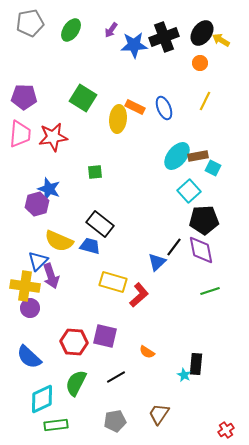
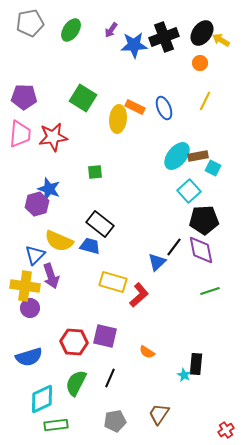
blue triangle at (38, 261): moved 3 px left, 6 px up
blue semicircle at (29, 357): rotated 60 degrees counterclockwise
black line at (116, 377): moved 6 px left, 1 px down; rotated 36 degrees counterclockwise
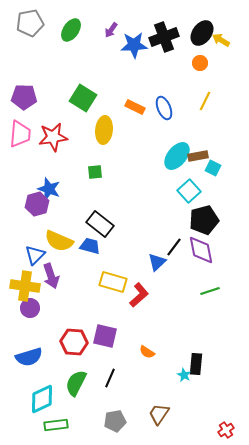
yellow ellipse at (118, 119): moved 14 px left, 11 px down
black pentagon at (204, 220): rotated 12 degrees counterclockwise
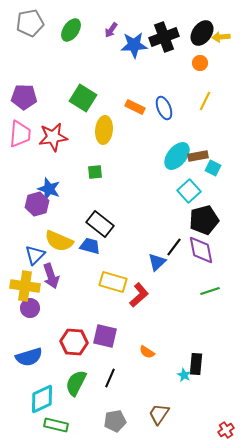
yellow arrow at (221, 40): moved 3 px up; rotated 36 degrees counterclockwise
green rectangle at (56, 425): rotated 20 degrees clockwise
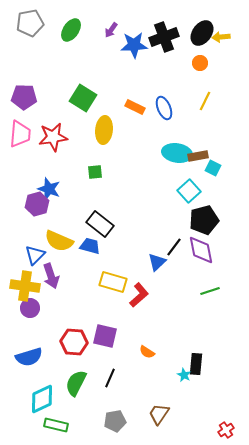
cyan ellipse at (177, 156): moved 3 px up; rotated 60 degrees clockwise
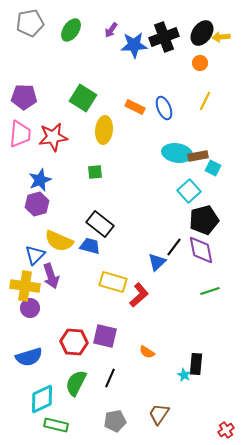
blue star at (49, 189): moved 9 px left, 9 px up; rotated 30 degrees clockwise
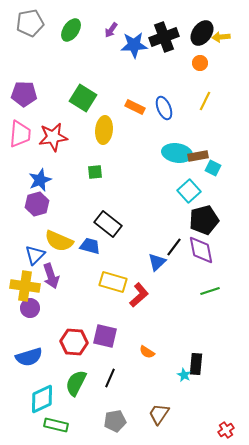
purple pentagon at (24, 97): moved 3 px up
black rectangle at (100, 224): moved 8 px right
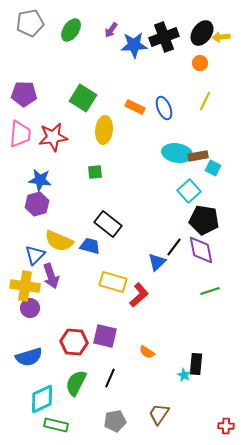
blue star at (40, 180): rotated 30 degrees clockwise
black pentagon at (204, 220): rotated 24 degrees clockwise
red cross at (226, 430): moved 4 px up; rotated 35 degrees clockwise
